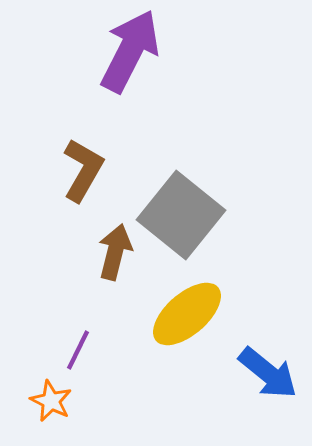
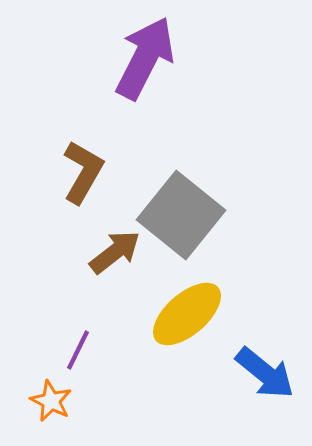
purple arrow: moved 15 px right, 7 px down
brown L-shape: moved 2 px down
brown arrow: rotated 38 degrees clockwise
blue arrow: moved 3 px left
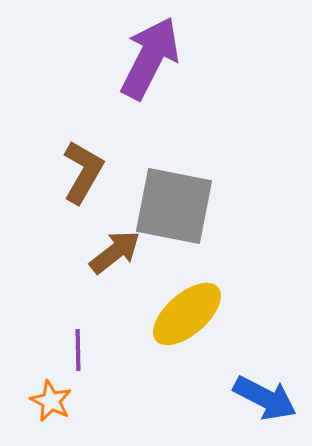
purple arrow: moved 5 px right
gray square: moved 7 px left, 9 px up; rotated 28 degrees counterclockwise
purple line: rotated 27 degrees counterclockwise
blue arrow: moved 25 px down; rotated 12 degrees counterclockwise
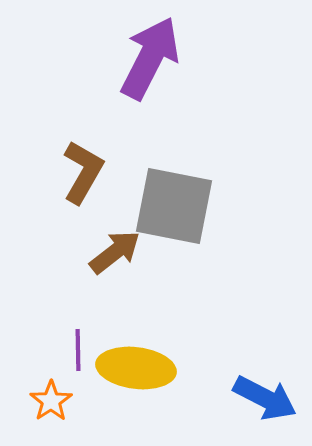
yellow ellipse: moved 51 px left, 54 px down; rotated 48 degrees clockwise
orange star: rotated 12 degrees clockwise
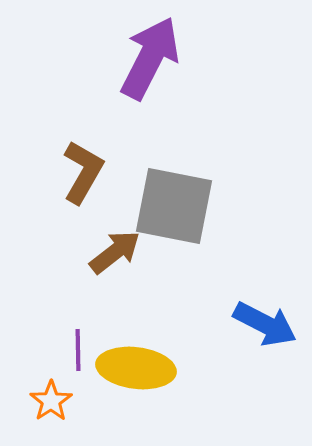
blue arrow: moved 74 px up
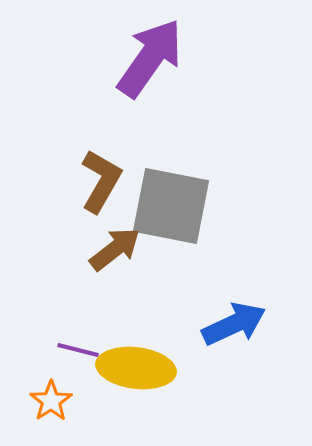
purple arrow: rotated 8 degrees clockwise
brown L-shape: moved 18 px right, 9 px down
gray square: moved 3 px left
brown arrow: moved 3 px up
blue arrow: moved 31 px left; rotated 52 degrees counterclockwise
purple line: rotated 75 degrees counterclockwise
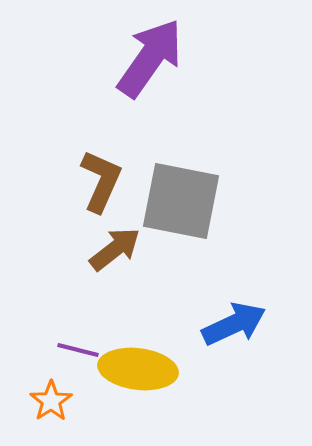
brown L-shape: rotated 6 degrees counterclockwise
gray square: moved 10 px right, 5 px up
yellow ellipse: moved 2 px right, 1 px down
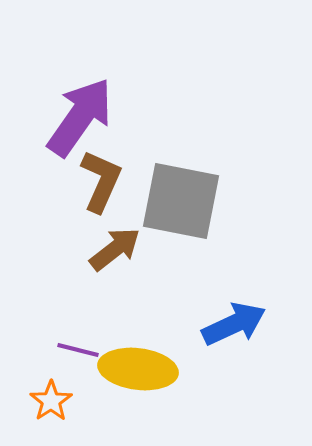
purple arrow: moved 70 px left, 59 px down
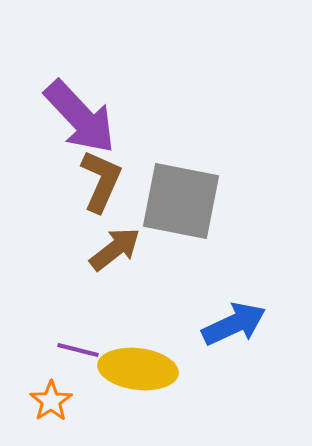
purple arrow: rotated 102 degrees clockwise
